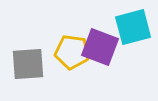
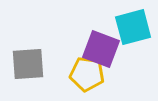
purple square: moved 1 px right, 2 px down
yellow pentagon: moved 15 px right, 22 px down
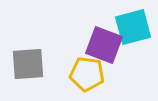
purple square: moved 3 px right, 4 px up
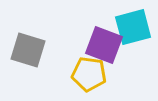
gray square: moved 14 px up; rotated 21 degrees clockwise
yellow pentagon: moved 2 px right
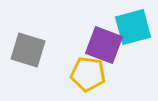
yellow pentagon: moved 1 px left
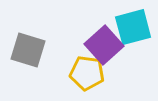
purple square: rotated 27 degrees clockwise
yellow pentagon: moved 1 px left, 1 px up
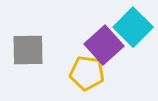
cyan square: rotated 30 degrees counterclockwise
gray square: rotated 18 degrees counterclockwise
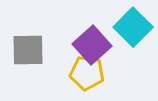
purple square: moved 12 px left
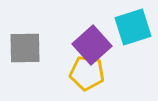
cyan square: rotated 27 degrees clockwise
gray square: moved 3 px left, 2 px up
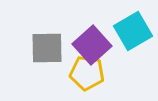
cyan square: moved 4 px down; rotated 12 degrees counterclockwise
gray square: moved 22 px right
